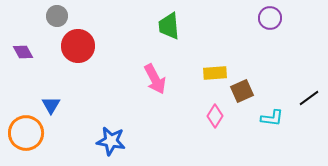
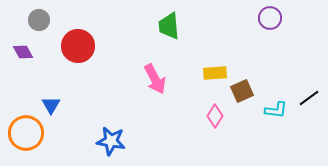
gray circle: moved 18 px left, 4 px down
cyan L-shape: moved 4 px right, 8 px up
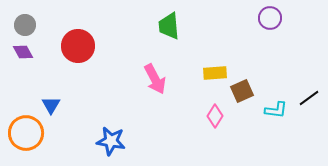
gray circle: moved 14 px left, 5 px down
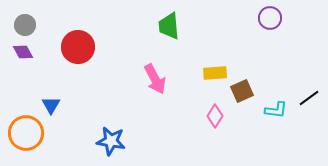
red circle: moved 1 px down
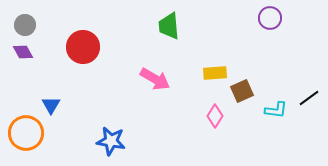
red circle: moved 5 px right
pink arrow: rotated 32 degrees counterclockwise
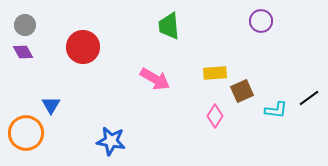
purple circle: moved 9 px left, 3 px down
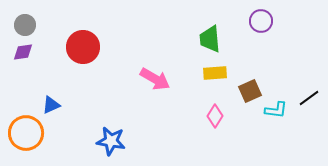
green trapezoid: moved 41 px right, 13 px down
purple diamond: rotated 70 degrees counterclockwise
brown square: moved 8 px right
blue triangle: rotated 36 degrees clockwise
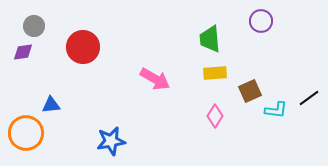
gray circle: moved 9 px right, 1 px down
blue triangle: rotated 18 degrees clockwise
blue star: rotated 20 degrees counterclockwise
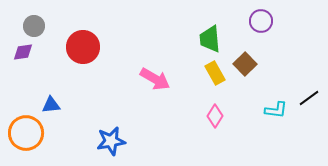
yellow rectangle: rotated 65 degrees clockwise
brown square: moved 5 px left, 27 px up; rotated 20 degrees counterclockwise
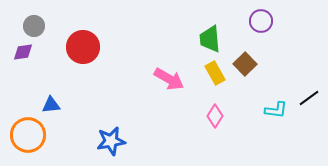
pink arrow: moved 14 px right
orange circle: moved 2 px right, 2 px down
